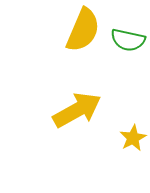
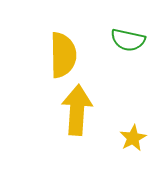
yellow semicircle: moved 20 px left, 25 px down; rotated 24 degrees counterclockwise
yellow arrow: rotated 57 degrees counterclockwise
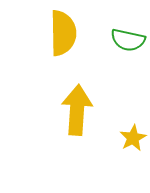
yellow semicircle: moved 22 px up
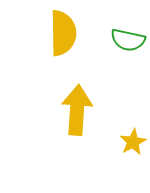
yellow star: moved 4 px down
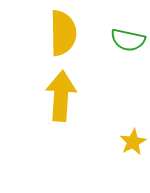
yellow arrow: moved 16 px left, 14 px up
